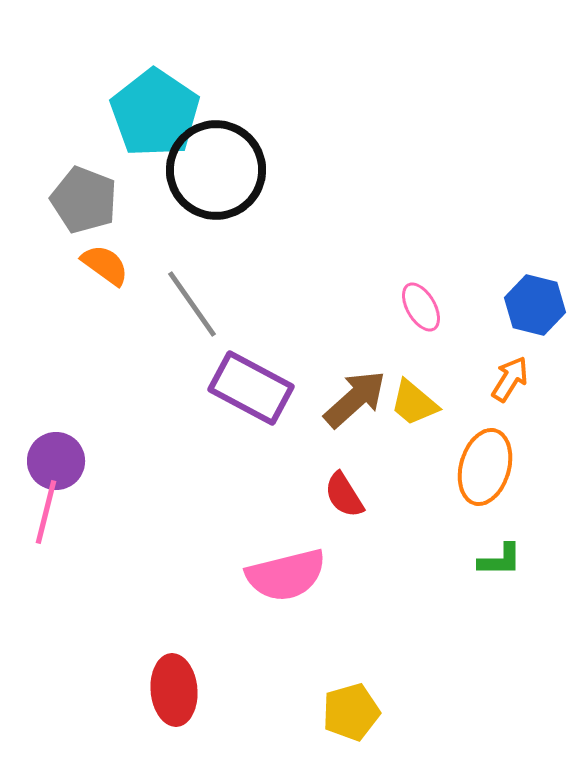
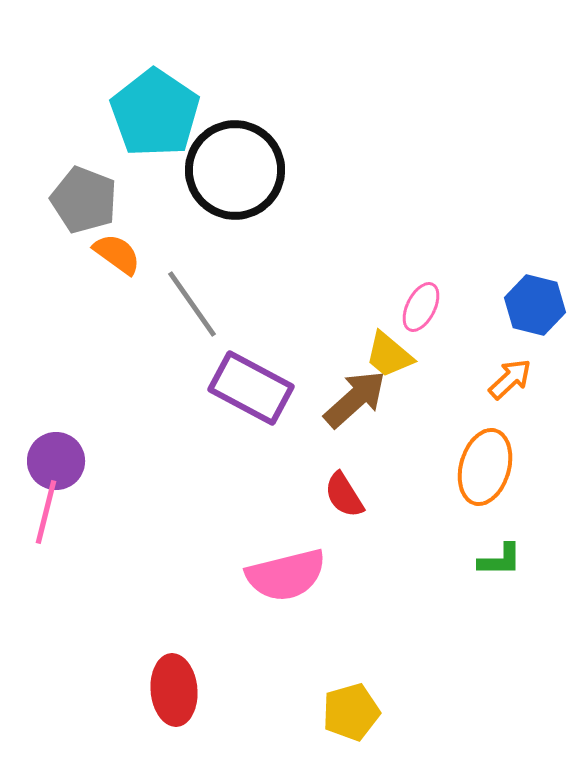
black circle: moved 19 px right
orange semicircle: moved 12 px right, 11 px up
pink ellipse: rotated 57 degrees clockwise
orange arrow: rotated 15 degrees clockwise
yellow trapezoid: moved 25 px left, 48 px up
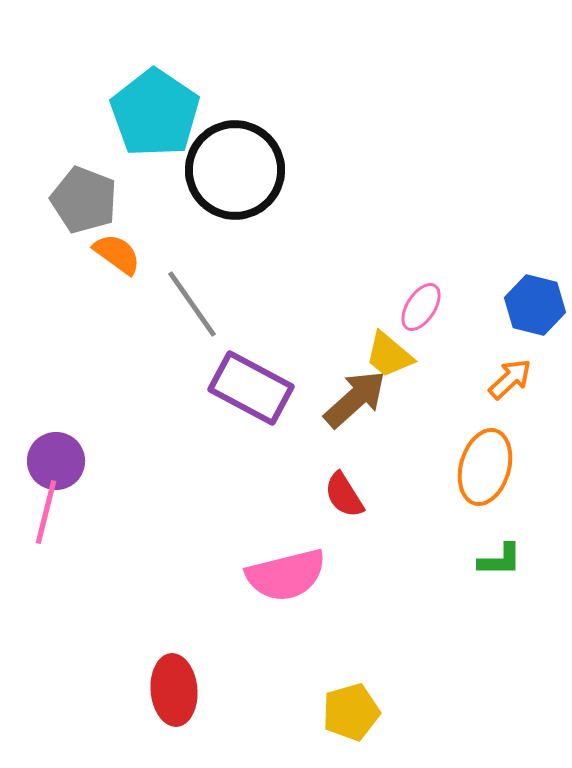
pink ellipse: rotated 6 degrees clockwise
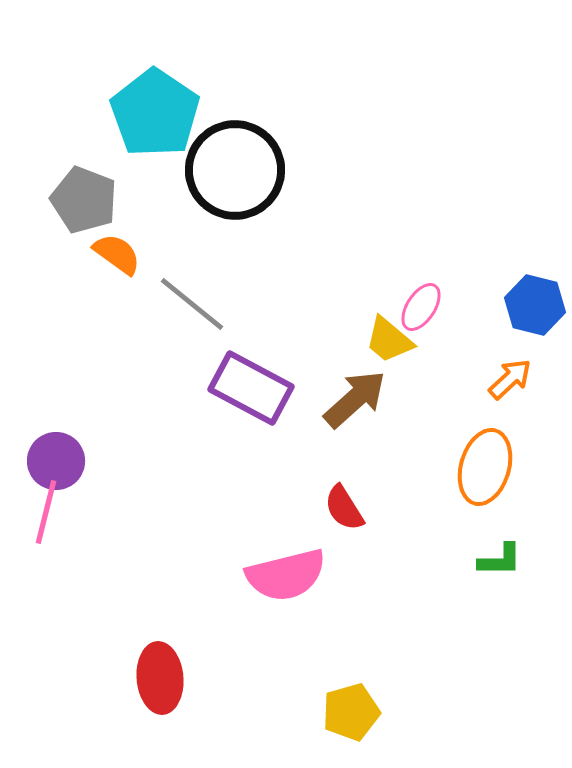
gray line: rotated 16 degrees counterclockwise
yellow trapezoid: moved 15 px up
red semicircle: moved 13 px down
red ellipse: moved 14 px left, 12 px up
